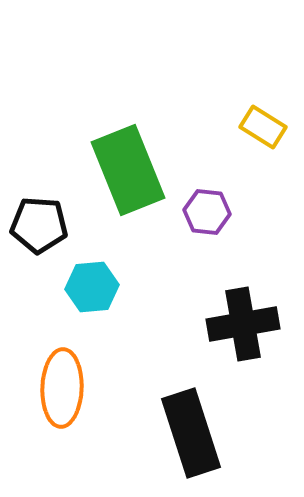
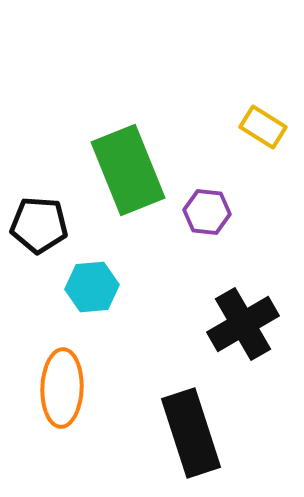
black cross: rotated 20 degrees counterclockwise
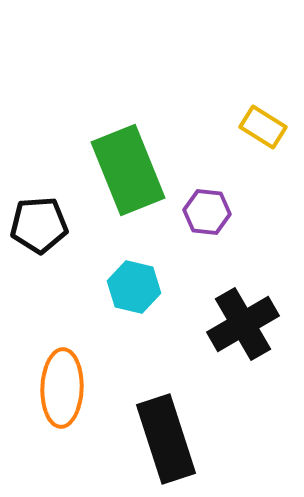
black pentagon: rotated 8 degrees counterclockwise
cyan hexagon: moved 42 px right; rotated 18 degrees clockwise
black rectangle: moved 25 px left, 6 px down
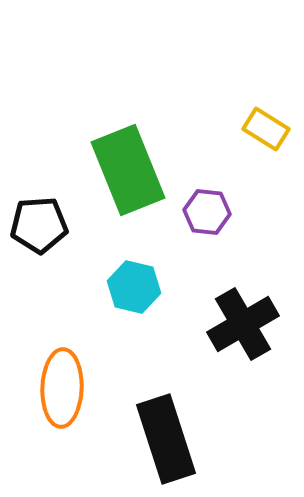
yellow rectangle: moved 3 px right, 2 px down
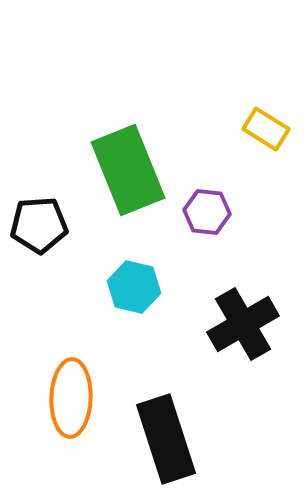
orange ellipse: moved 9 px right, 10 px down
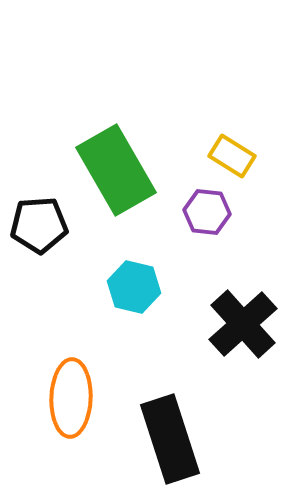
yellow rectangle: moved 34 px left, 27 px down
green rectangle: moved 12 px left; rotated 8 degrees counterclockwise
black cross: rotated 12 degrees counterclockwise
black rectangle: moved 4 px right
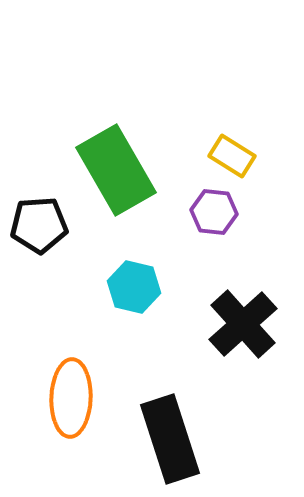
purple hexagon: moved 7 px right
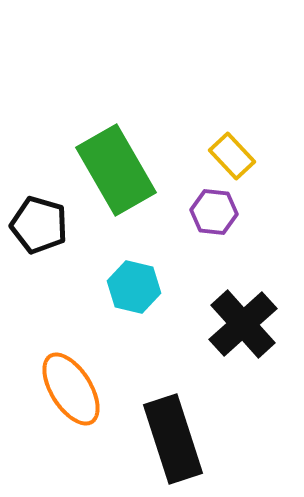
yellow rectangle: rotated 15 degrees clockwise
black pentagon: rotated 20 degrees clockwise
orange ellipse: moved 9 px up; rotated 34 degrees counterclockwise
black rectangle: moved 3 px right
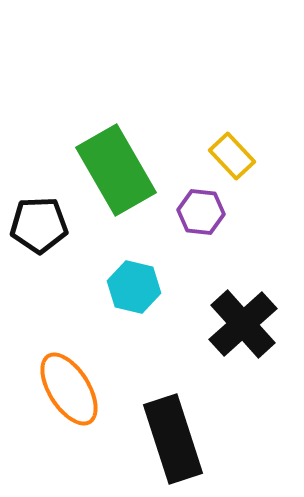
purple hexagon: moved 13 px left
black pentagon: rotated 18 degrees counterclockwise
orange ellipse: moved 2 px left
